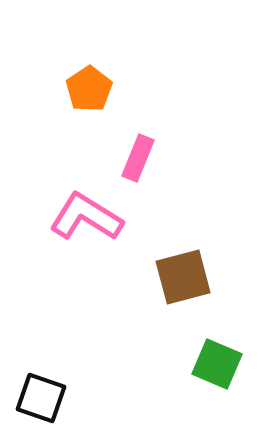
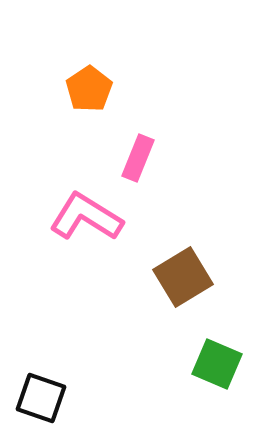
brown square: rotated 16 degrees counterclockwise
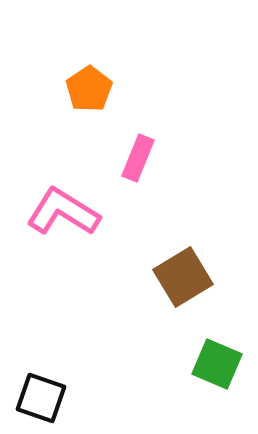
pink L-shape: moved 23 px left, 5 px up
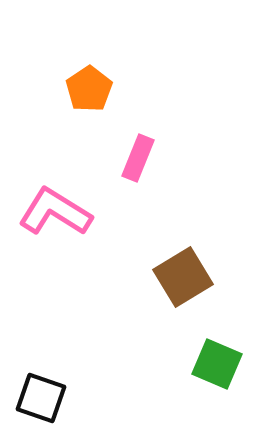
pink L-shape: moved 8 px left
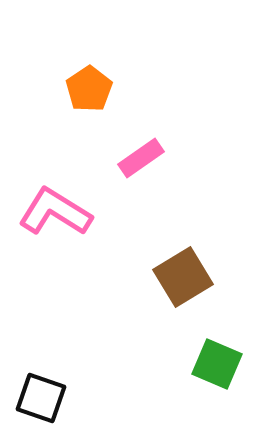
pink rectangle: moved 3 px right; rotated 33 degrees clockwise
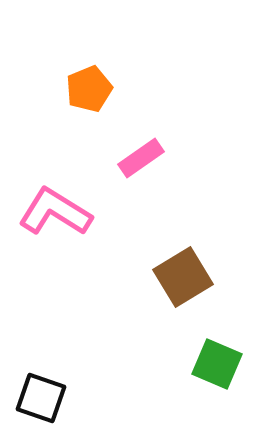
orange pentagon: rotated 12 degrees clockwise
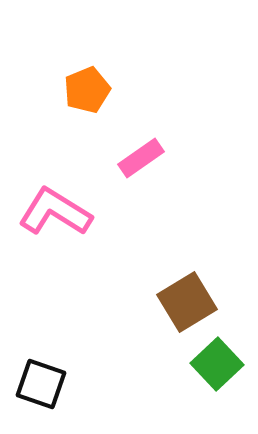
orange pentagon: moved 2 px left, 1 px down
brown square: moved 4 px right, 25 px down
green square: rotated 24 degrees clockwise
black square: moved 14 px up
